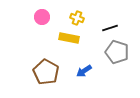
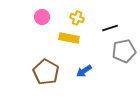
gray pentagon: moved 7 px right, 1 px up; rotated 30 degrees counterclockwise
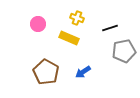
pink circle: moved 4 px left, 7 px down
yellow rectangle: rotated 12 degrees clockwise
blue arrow: moved 1 px left, 1 px down
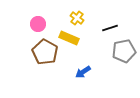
yellow cross: rotated 16 degrees clockwise
brown pentagon: moved 1 px left, 20 px up
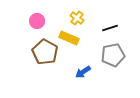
pink circle: moved 1 px left, 3 px up
gray pentagon: moved 11 px left, 4 px down
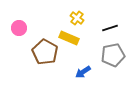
pink circle: moved 18 px left, 7 px down
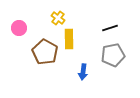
yellow cross: moved 19 px left
yellow rectangle: moved 1 px down; rotated 66 degrees clockwise
blue arrow: rotated 49 degrees counterclockwise
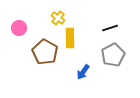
yellow rectangle: moved 1 px right, 1 px up
gray pentagon: rotated 15 degrees counterclockwise
blue arrow: rotated 28 degrees clockwise
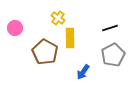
pink circle: moved 4 px left
